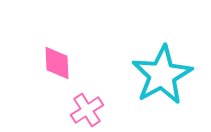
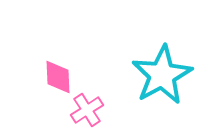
pink diamond: moved 1 px right, 14 px down
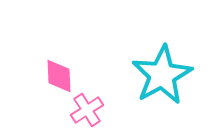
pink diamond: moved 1 px right, 1 px up
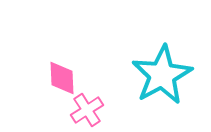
pink diamond: moved 3 px right, 2 px down
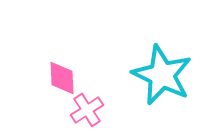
cyan star: rotated 18 degrees counterclockwise
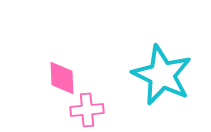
pink cross: rotated 28 degrees clockwise
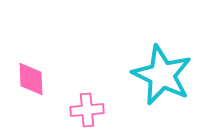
pink diamond: moved 31 px left, 1 px down
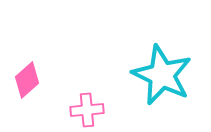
pink diamond: moved 4 px left, 1 px down; rotated 51 degrees clockwise
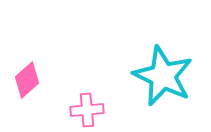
cyan star: moved 1 px right, 1 px down
